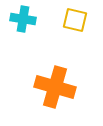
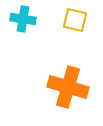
orange cross: moved 13 px right
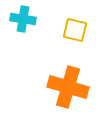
yellow square: moved 10 px down
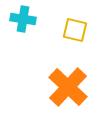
orange cross: rotated 27 degrees clockwise
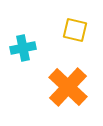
cyan cross: moved 29 px down; rotated 20 degrees counterclockwise
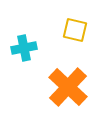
cyan cross: moved 1 px right
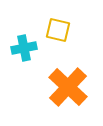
yellow square: moved 17 px left
